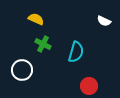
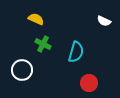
red circle: moved 3 px up
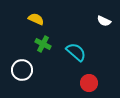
cyan semicircle: rotated 65 degrees counterclockwise
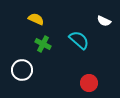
cyan semicircle: moved 3 px right, 12 px up
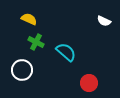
yellow semicircle: moved 7 px left
cyan semicircle: moved 13 px left, 12 px down
green cross: moved 7 px left, 2 px up
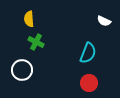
yellow semicircle: rotated 119 degrees counterclockwise
cyan semicircle: moved 22 px right, 1 px down; rotated 70 degrees clockwise
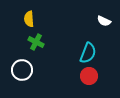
red circle: moved 7 px up
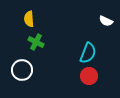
white semicircle: moved 2 px right
